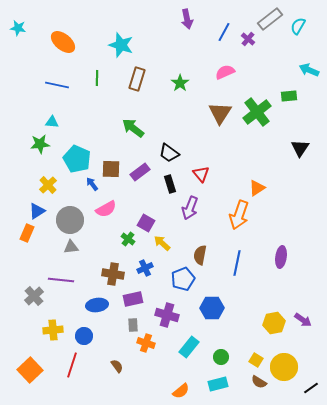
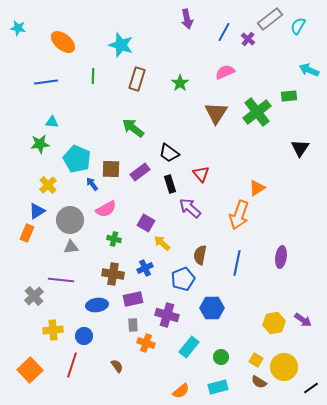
green line at (97, 78): moved 4 px left, 2 px up
blue line at (57, 85): moved 11 px left, 3 px up; rotated 20 degrees counterclockwise
brown triangle at (220, 113): moved 4 px left
purple arrow at (190, 208): rotated 110 degrees clockwise
green cross at (128, 239): moved 14 px left; rotated 24 degrees counterclockwise
cyan rectangle at (218, 384): moved 3 px down
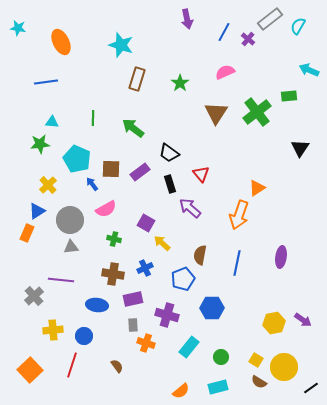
orange ellipse at (63, 42): moved 2 px left; rotated 25 degrees clockwise
green line at (93, 76): moved 42 px down
blue ellipse at (97, 305): rotated 15 degrees clockwise
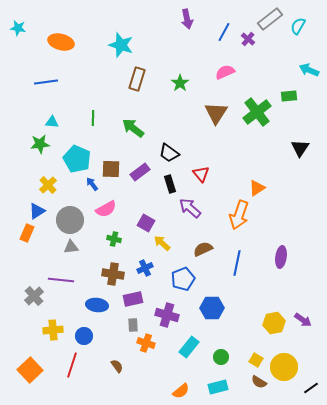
orange ellipse at (61, 42): rotated 50 degrees counterclockwise
brown semicircle at (200, 255): moved 3 px right, 6 px up; rotated 54 degrees clockwise
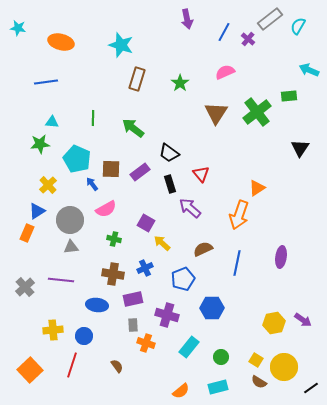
gray cross at (34, 296): moved 9 px left, 9 px up
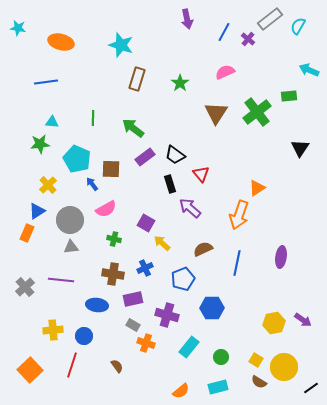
black trapezoid at (169, 153): moved 6 px right, 2 px down
purple rectangle at (140, 172): moved 5 px right, 15 px up
gray rectangle at (133, 325): rotated 56 degrees counterclockwise
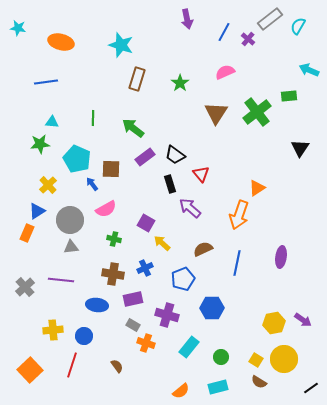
yellow circle at (284, 367): moved 8 px up
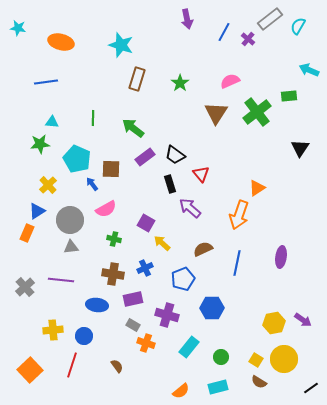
pink semicircle at (225, 72): moved 5 px right, 9 px down
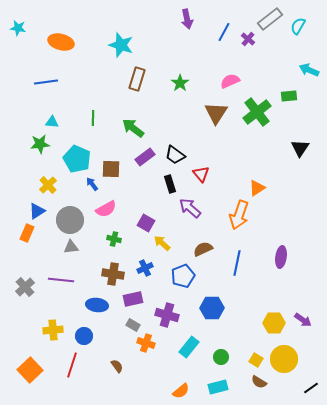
blue pentagon at (183, 279): moved 3 px up
yellow hexagon at (274, 323): rotated 10 degrees clockwise
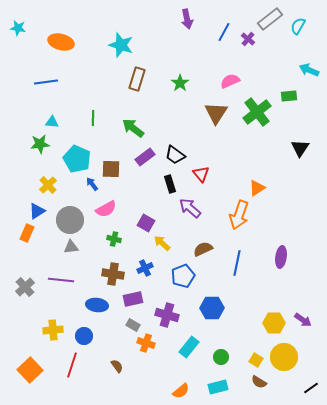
yellow circle at (284, 359): moved 2 px up
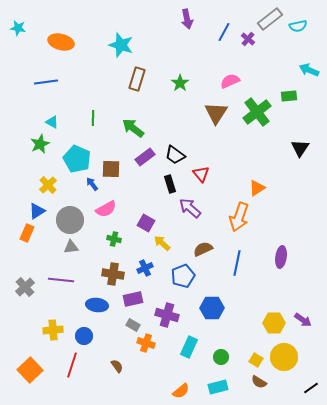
cyan semicircle at (298, 26): rotated 132 degrees counterclockwise
cyan triangle at (52, 122): rotated 24 degrees clockwise
green star at (40, 144): rotated 18 degrees counterclockwise
orange arrow at (239, 215): moved 2 px down
cyan rectangle at (189, 347): rotated 15 degrees counterclockwise
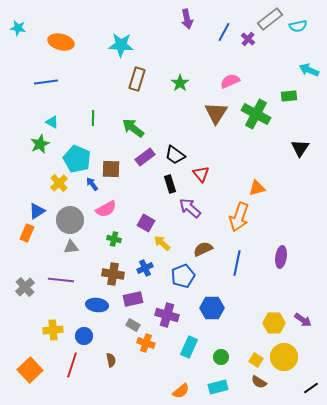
cyan star at (121, 45): rotated 15 degrees counterclockwise
green cross at (257, 112): moved 1 px left, 2 px down; rotated 24 degrees counterclockwise
yellow cross at (48, 185): moved 11 px right, 2 px up
orange triangle at (257, 188): rotated 18 degrees clockwise
brown semicircle at (117, 366): moved 6 px left, 6 px up; rotated 24 degrees clockwise
